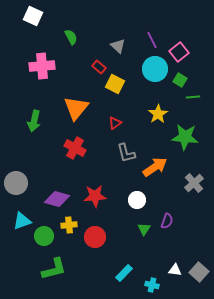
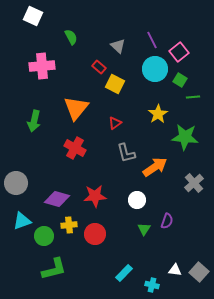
red circle: moved 3 px up
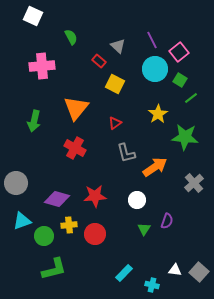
red rectangle: moved 6 px up
green line: moved 2 px left, 1 px down; rotated 32 degrees counterclockwise
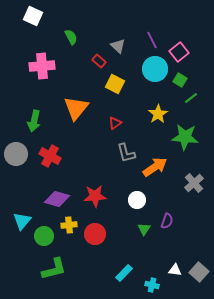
red cross: moved 25 px left, 8 px down
gray circle: moved 29 px up
cyan triangle: rotated 30 degrees counterclockwise
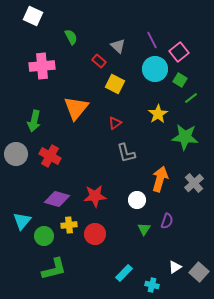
orange arrow: moved 5 px right, 12 px down; rotated 40 degrees counterclockwise
white triangle: moved 3 px up; rotated 40 degrees counterclockwise
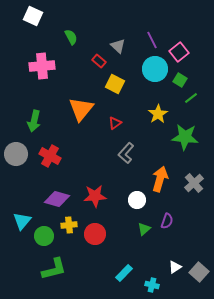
orange triangle: moved 5 px right, 1 px down
gray L-shape: rotated 55 degrees clockwise
green triangle: rotated 16 degrees clockwise
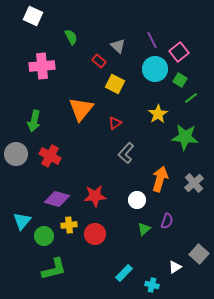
gray square: moved 18 px up
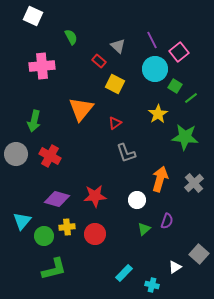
green square: moved 5 px left, 6 px down
gray L-shape: rotated 60 degrees counterclockwise
yellow cross: moved 2 px left, 2 px down
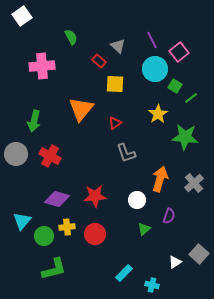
white square: moved 11 px left; rotated 30 degrees clockwise
yellow square: rotated 24 degrees counterclockwise
purple semicircle: moved 2 px right, 5 px up
white triangle: moved 5 px up
